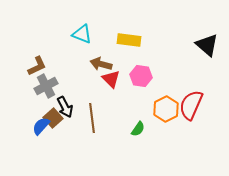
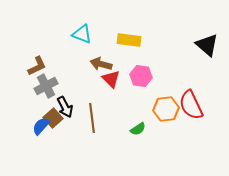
red semicircle: rotated 48 degrees counterclockwise
orange hexagon: rotated 20 degrees clockwise
green semicircle: rotated 21 degrees clockwise
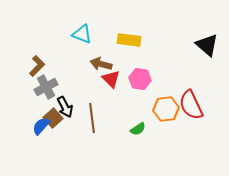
brown L-shape: rotated 20 degrees counterclockwise
pink hexagon: moved 1 px left, 3 px down
gray cross: moved 1 px down
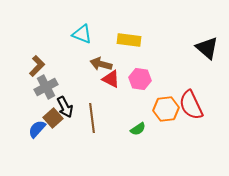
black triangle: moved 3 px down
red triangle: rotated 18 degrees counterclockwise
blue semicircle: moved 4 px left, 3 px down
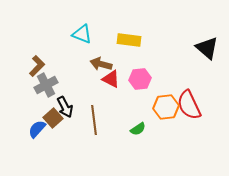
pink hexagon: rotated 15 degrees counterclockwise
gray cross: moved 2 px up
red semicircle: moved 2 px left
orange hexagon: moved 2 px up
brown line: moved 2 px right, 2 px down
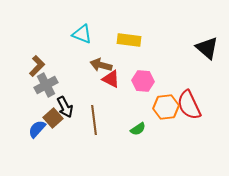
brown arrow: moved 1 px down
pink hexagon: moved 3 px right, 2 px down; rotated 10 degrees clockwise
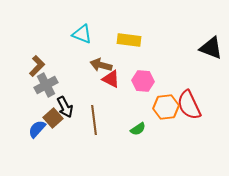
black triangle: moved 4 px right; rotated 20 degrees counterclockwise
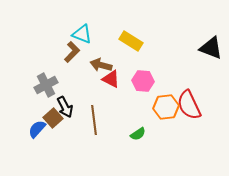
yellow rectangle: moved 2 px right, 1 px down; rotated 25 degrees clockwise
brown L-shape: moved 35 px right, 14 px up
green semicircle: moved 5 px down
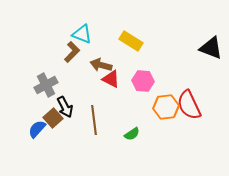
green semicircle: moved 6 px left
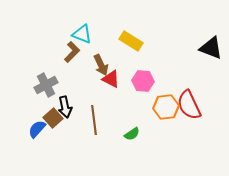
brown arrow: rotated 130 degrees counterclockwise
black arrow: rotated 15 degrees clockwise
